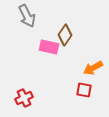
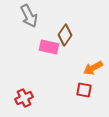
gray arrow: moved 2 px right
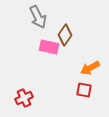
gray arrow: moved 9 px right, 1 px down
orange arrow: moved 3 px left
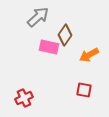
gray arrow: rotated 105 degrees counterclockwise
orange arrow: moved 1 px left, 13 px up
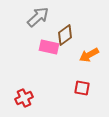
brown diamond: rotated 20 degrees clockwise
red square: moved 2 px left, 2 px up
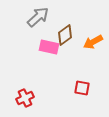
orange arrow: moved 4 px right, 13 px up
red cross: moved 1 px right
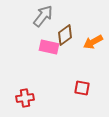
gray arrow: moved 5 px right, 1 px up; rotated 10 degrees counterclockwise
red cross: rotated 18 degrees clockwise
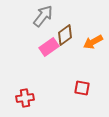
pink rectangle: rotated 48 degrees counterclockwise
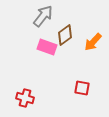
orange arrow: rotated 18 degrees counterclockwise
pink rectangle: moved 2 px left; rotated 54 degrees clockwise
red cross: rotated 24 degrees clockwise
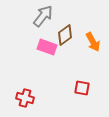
orange arrow: rotated 72 degrees counterclockwise
